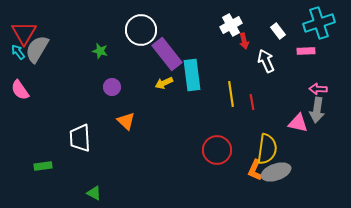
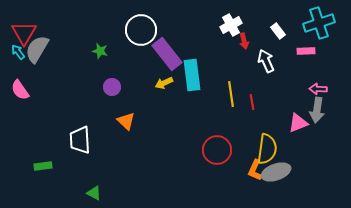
pink triangle: rotated 35 degrees counterclockwise
white trapezoid: moved 2 px down
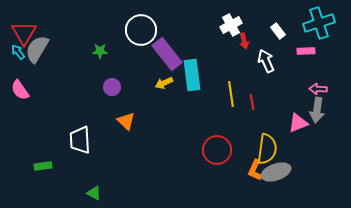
green star: rotated 14 degrees counterclockwise
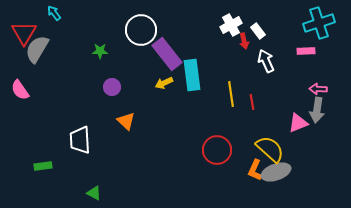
white rectangle: moved 20 px left
cyan arrow: moved 36 px right, 39 px up
yellow semicircle: moved 3 px right; rotated 56 degrees counterclockwise
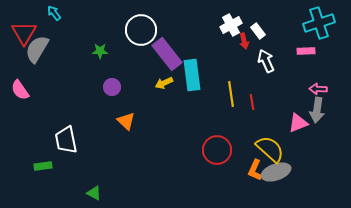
white trapezoid: moved 14 px left; rotated 8 degrees counterclockwise
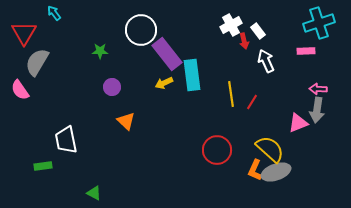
gray semicircle: moved 13 px down
red line: rotated 42 degrees clockwise
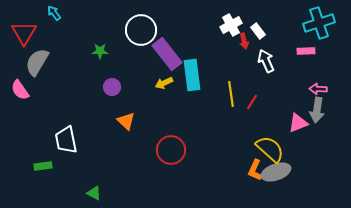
red circle: moved 46 px left
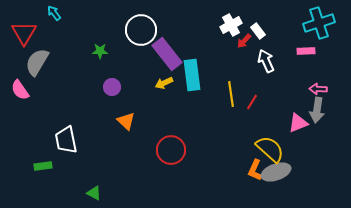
red arrow: rotated 56 degrees clockwise
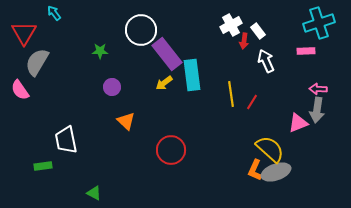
red arrow: rotated 35 degrees counterclockwise
yellow arrow: rotated 12 degrees counterclockwise
